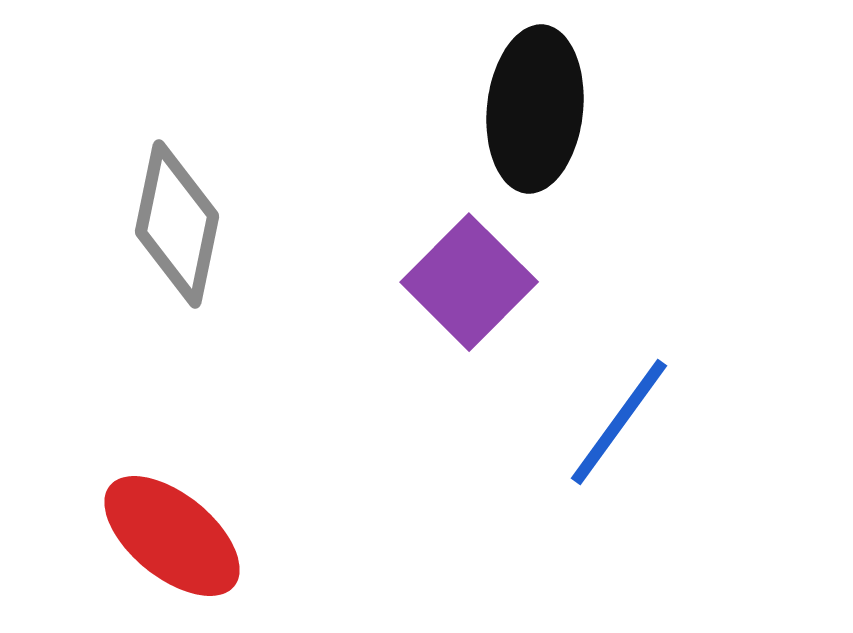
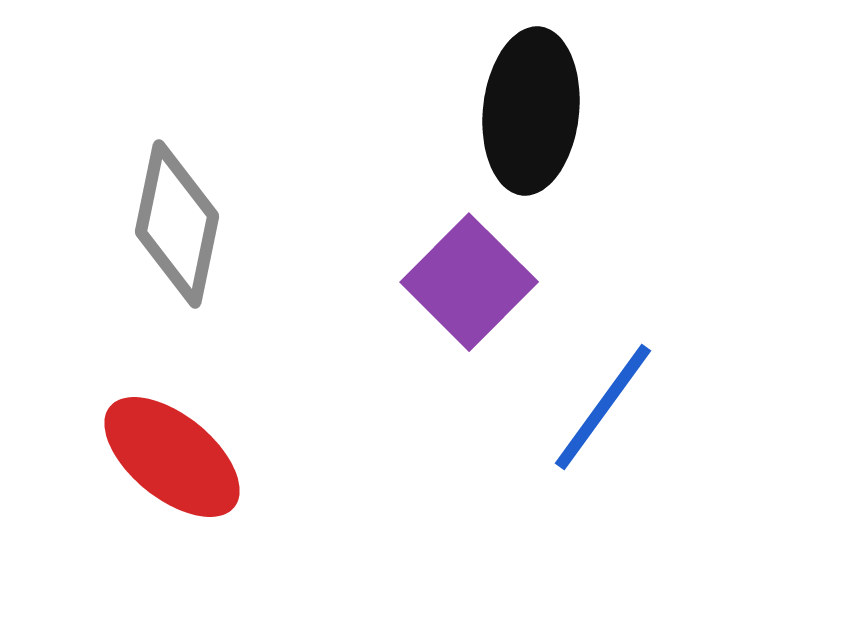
black ellipse: moved 4 px left, 2 px down
blue line: moved 16 px left, 15 px up
red ellipse: moved 79 px up
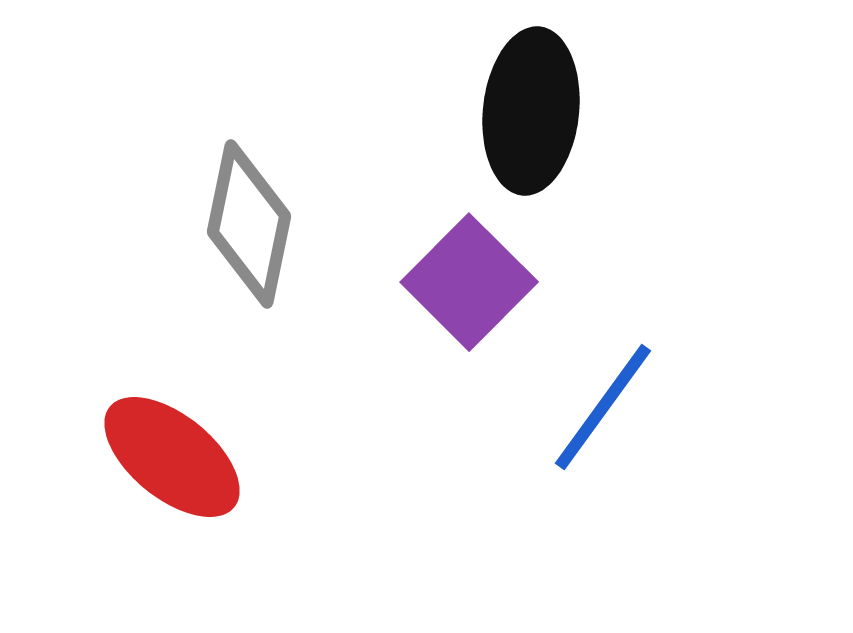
gray diamond: moved 72 px right
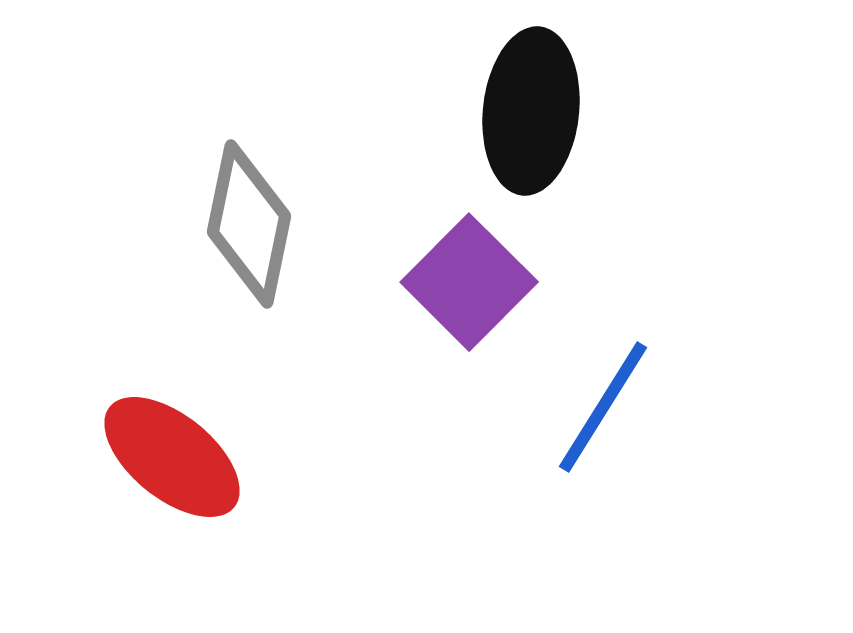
blue line: rotated 4 degrees counterclockwise
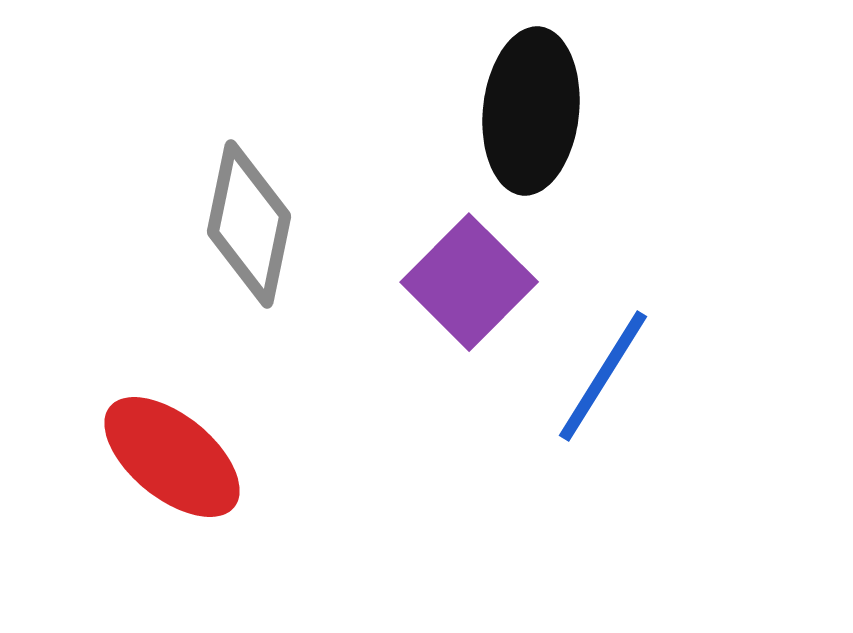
blue line: moved 31 px up
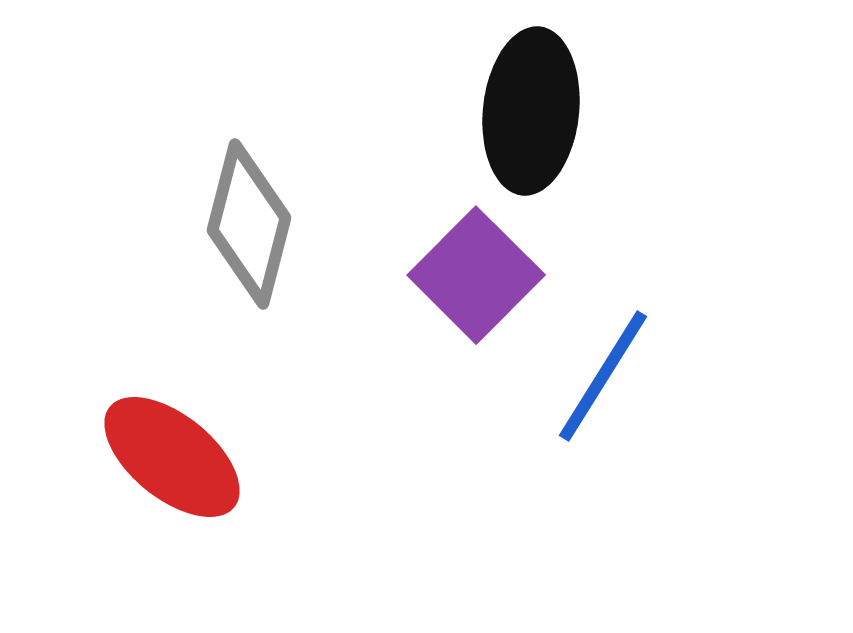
gray diamond: rotated 3 degrees clockwise
purple square: moved 7 px right, 7 px up
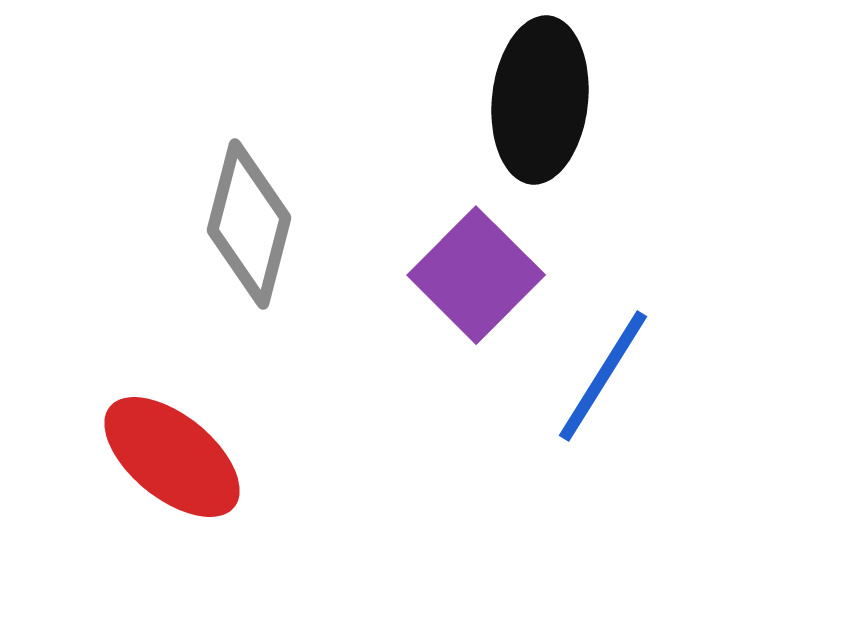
black ellipse: moved 9 px right, 11 px up
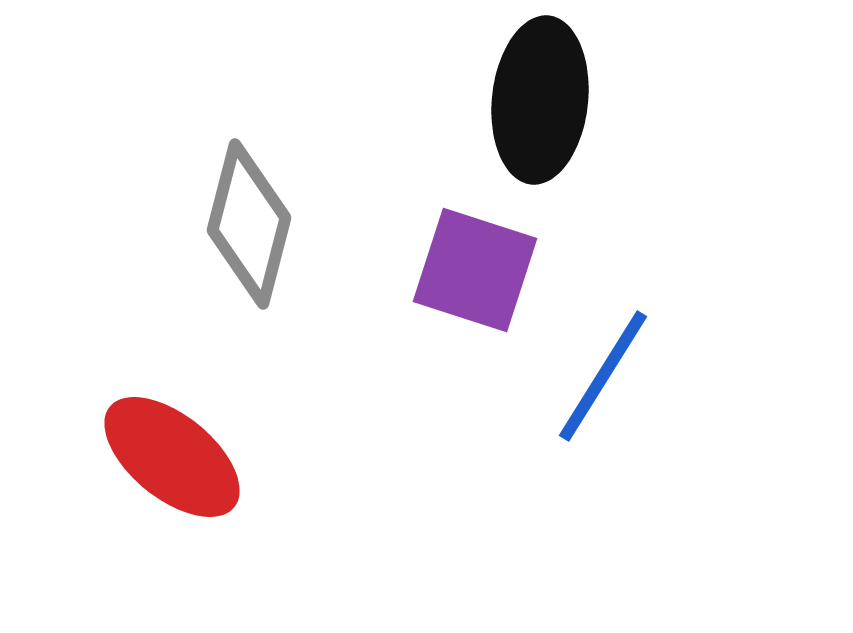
purple square: moved 1 px left, 5 px up; rotated 27 degrees counterclockwise
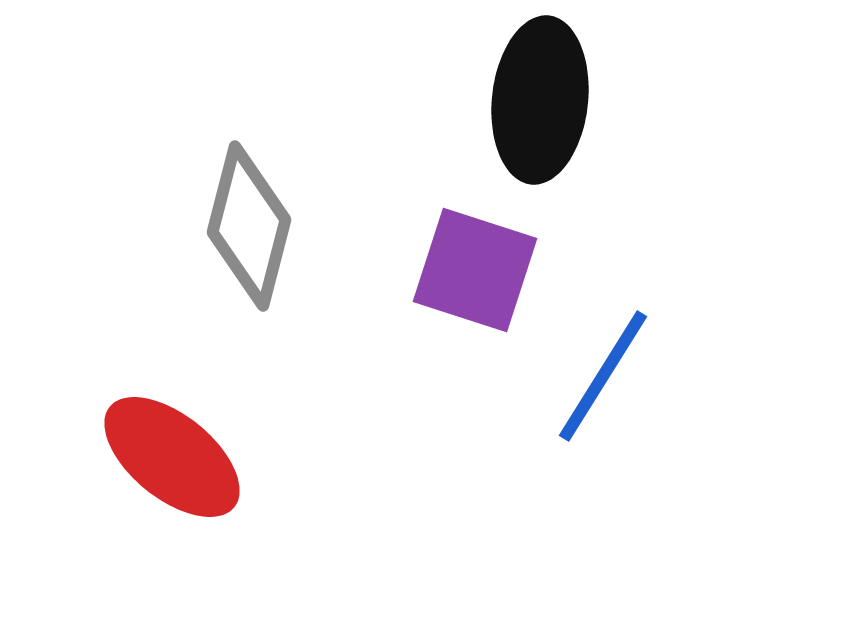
gray diamond: moved 2 px down
